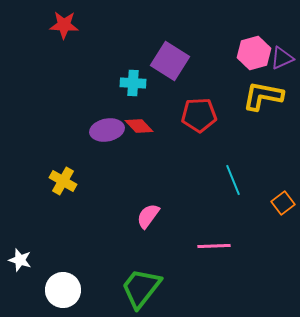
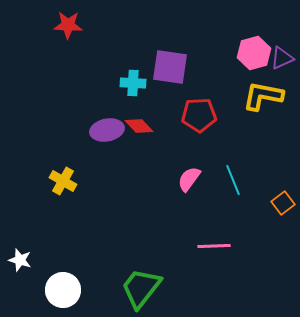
red star: moved 4 px right
purple square: moved 6 px down; rotated 24 degrees counterclockwise
pink semicircle: moved 41 px right, 37 px up
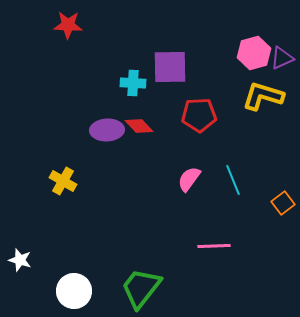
purple square: rotated 9 degrees counterclockwise
yellow L-shape: rotated 6 degrees clockwise
purple ellipse: rotated 8 degrees clockwise
white circle: moved 11 px right, 1 px down
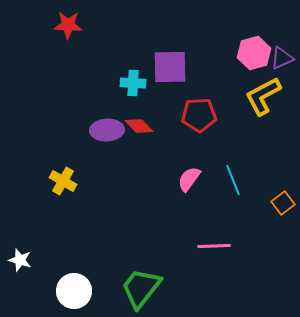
yellow L-shape: rotated 45 degrees counterclockwise
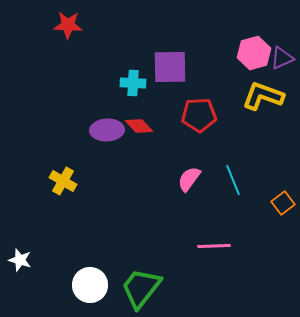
yellow L-shape: rotated 48 degrees clockwise
white circle: moved 16 px right, 6 px up
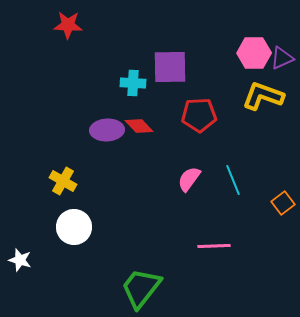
pink hexagon: rotated 16 degrees clockwise
white circle: moved 16 px left, 58 px up
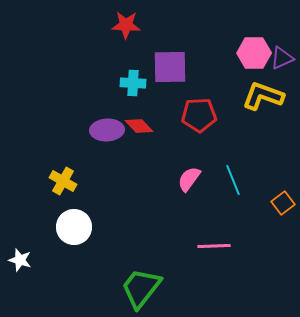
red star: moved 58 px right
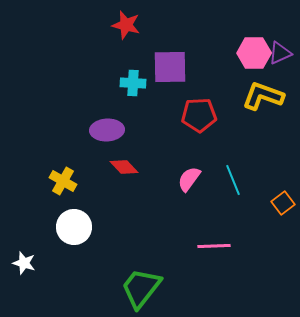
red star: rotated 12 degrees clockwise
purple triangle: moved 2 px left, 5 px up
red diamond: moved 15 px left, 41 px down
white star: moved 4 px right, 3 px down
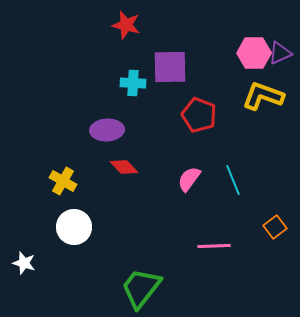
red pentagon: rotated 24 degrees clockwise
orange square: moved 8 px left, 24 px down
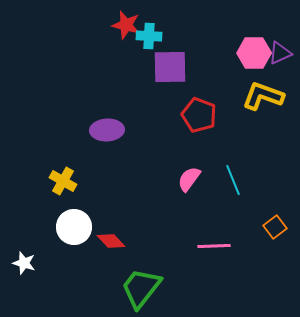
cyan cross: moved 16 px right, 47 px up
red diamond: moved 13 px left, 74 px down
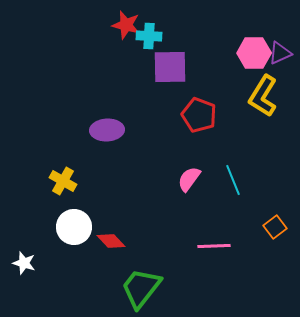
yellow L-shape: rotated 78 degrees counterclockwise
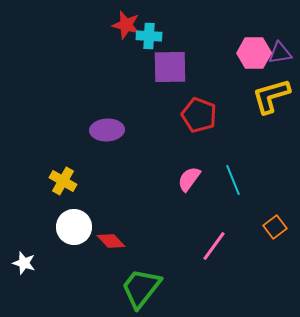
purple triangle: rotated 15 degrees clockwise
yellow L-shape: moved 8 px right; rotated 42 degrees clockwise
pink line: rotated 52 degrees counterclockwise
